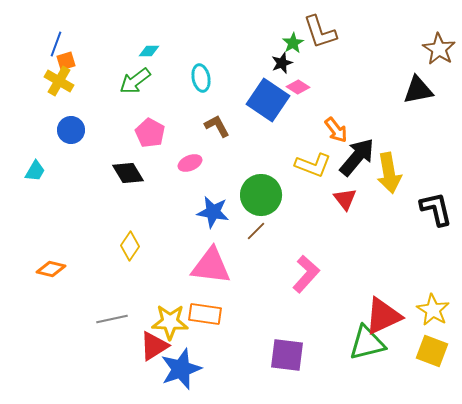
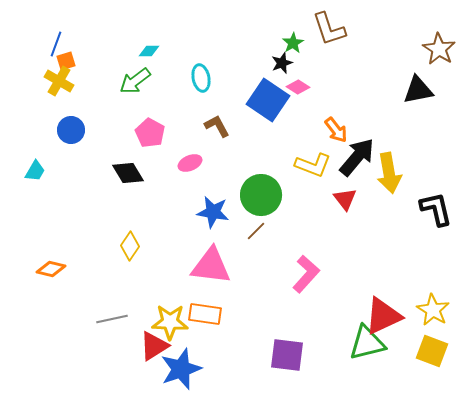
brown L-shape at (320, 32): moved 9 px right, 3 px up
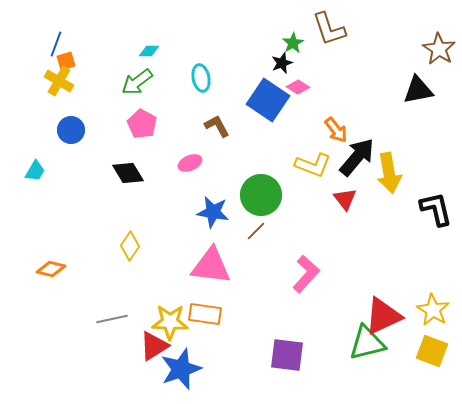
green arrow at (135, 81): moved 2 px right, 1 px down
pink pentagon at (150, 133): moved 8 px left, 9 px up
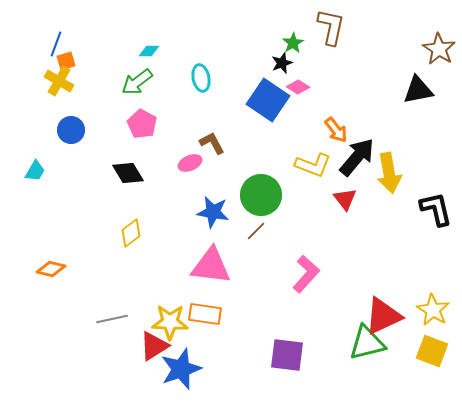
brown L-shape at (329, 29): moved 2 px right, 2 px up; rotated 150 degrees counterclockwise
brown L-shape at (217, 126): moved 5 px left, 17 px down
yellow diamond at (130, 246): moved 1 px right, 13 px up; rotated 20 degrees clockwise
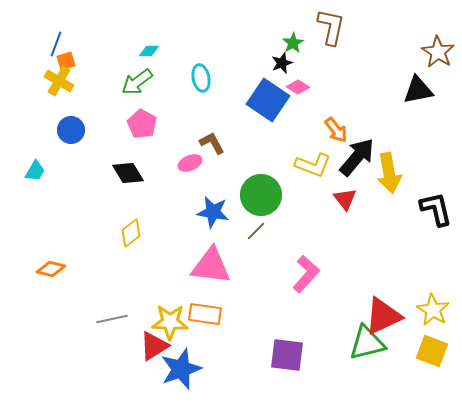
brown star at (439, 49): moved 1 px left, 3 px down
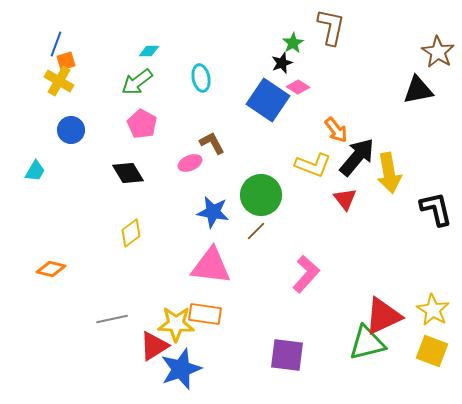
yellow star at (170, 322): moved 6 px right, 2 px down
